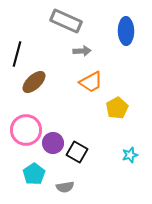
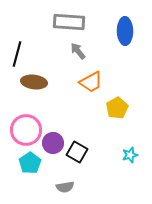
gray rectangle: moved 3 px right, 1 px down; rotated 20 degrees counterclockwise
blue ellipse: moved 1 px left
gray arrow: moved 4 px left; rotated 126 degrees counterclockwise
brown ellipse: rotated 50 degrees clockwise
cyan pentagon: moved 4 px left, 11 px up
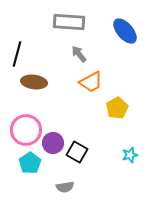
blue ellipse: rotated 40 degrees counterclockwise
gray arrow: moved 1 px right, 3 px down
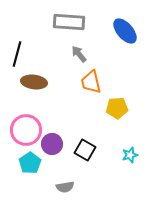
orange trapezoid: rotated 105 degrees clockwise
yellow pentagon: rotated 25 degrees clockwise
purple circle: moved 1 px left, 1 px down
black square: moved 8 px right, 2 px up
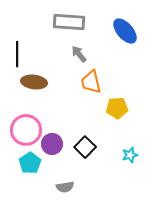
black line: rotated 15 degrees counterclockwise
black square: moved 3 px up; rotated 15 degrees clockwise
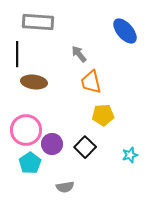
gray rectangle: moved 31 px left
yellow pentagon: moved 14 px left, 7 px down
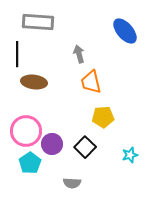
gray arrow: rotated 24 degrees clockwise
yellow pentagon: moved 2 px down
pink circle: moved 1 px down
gray semicircle: moved 7 px right, 4 px up; rotated 12 degrees clockwise
